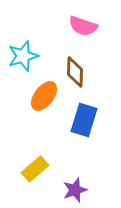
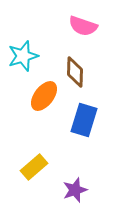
yellow rectangle: moved 1 px left, 2 px up
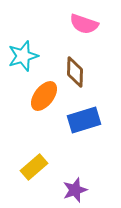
pink semicircle: moved 1 px right, 2 px up
blue rectangle: rotated 56 degrees clockwise
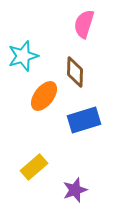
pink semicircle: rotated 88 degrees clockwise
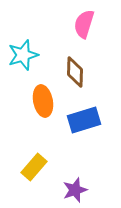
cyan star: moved 1 px up
orange ellipse: moved 1 px left, 5 px down; rotated 48 degrees counterclockwise
yellow rectangle: rotated 8 degrees counterclockwise
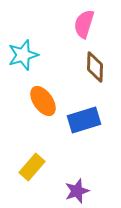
brown diamond: moved 20 px right, 5 px up
orange ellipse: rotated 24 degrees counterclockwise
yellow rectangle: moved 2 px left
purple star: moved 2 px right, 1 px down
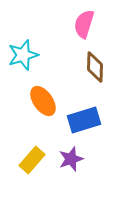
yellow rectangle: moved 7 px up
purple star: moved 6 px left, 32 px up
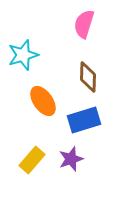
brown diamond: moved 7 px left, 10 px down
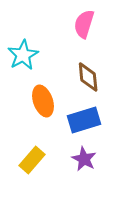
cyan star: rotated 12 degrees counterclockwise
brown diamond: rotated 8 degrees counterclockwise
orange ellipse: rotated 16 degrees clockwise
purple star: moved 13 px right; rotated 25 degrees counterclockwise
